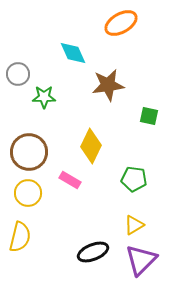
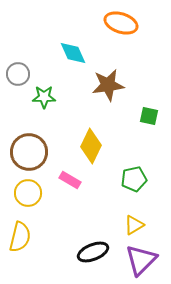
orange ellipse: rotated 48 degrees clockwise
green pentagon: rotated 20 degrees counterclockwise
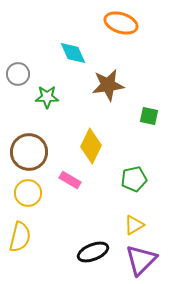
green star: moved 3 px right
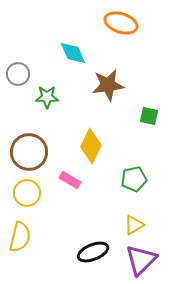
yellow circle: moved 1 px left
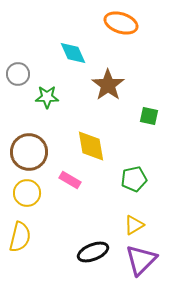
brown star: rotated 28 degrees counterclockwise
yellow diamond: rotated 36 degrees counterclockwise
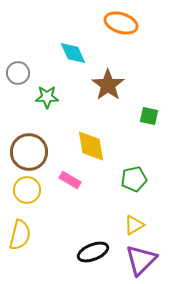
gray circle: moved 1 px up
yellow circle: moved 3 px up
yellow semicircle: moved 2 px up
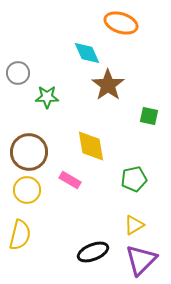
cyan diamond: moved 14 px right
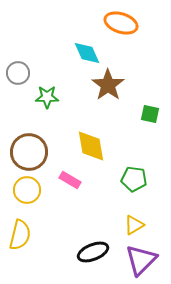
green square: moved 1 px right, 2 px up
green pentagon: rotated 20 degrees clockwise
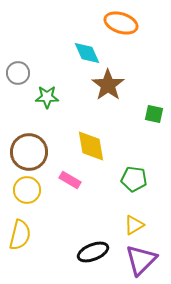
green square: moved 4 px right
